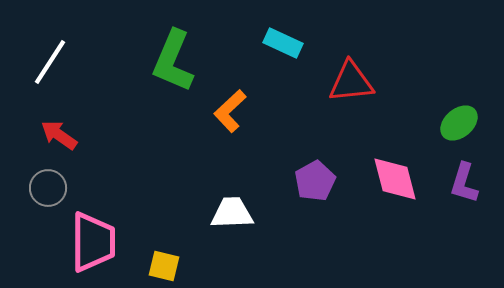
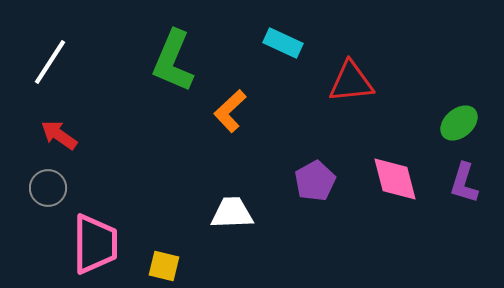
pink trapezoid: moved 2 px right, 2 px down
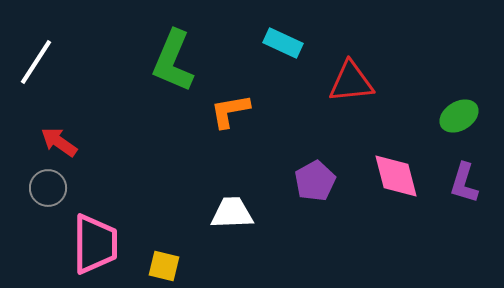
white line: moved 14 px left
orange L-shape: rotated 33 degrees clockwise
green ellipse: moved 7 px up; rotated 9 degrees clockwise
red arrow: moved 7 px down
pink diamond: moved 1 px right, 3 px up
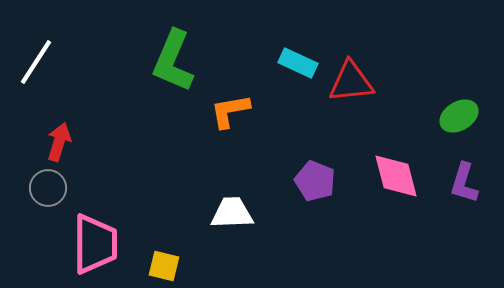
cyan rectangle: moved 15 px right, 20 px down
red arrow: rotated 72 degrees clockwise
purple pentagon: rotated 21 degrees counterclockwise
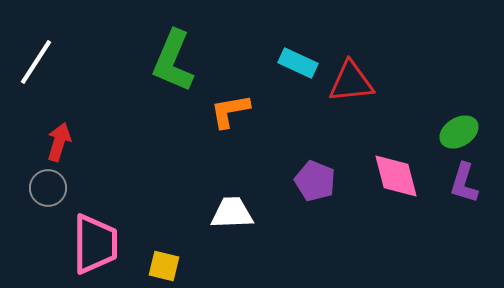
green ellipse: moved 16 px down
